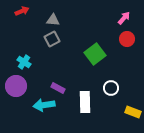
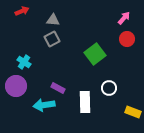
white circle: moved 2 px left
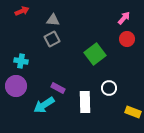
cyan cross: moved 3 px left, 1 px up; rotated 24 degrees counterclockwise
cyan arrow: rotated 25 degrees counterclockwise
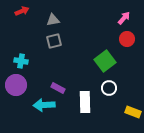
gray triangle: rotated 16 degrees counterclockwise
gray square: moved 2 px right, 2 px down; rotated 14 degrees clockwise
green square: moved 10 px right, 7 px down
purple circle: moved 1 px up
cyan arrow: rotated 30 degrees clockwise
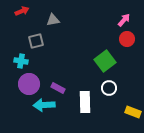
pink arrow: moved 2 px down
gray square: moved 18 px left
purple circle: moved 13 px right, 1 px up
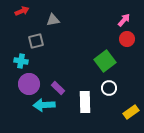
purple rectangle: rotated 16 degrees clockwise
yellow rectangle: moved 2 px left; rotated 56 degrees counterclockwise
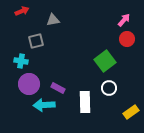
purple rectangle: rotated 16 degrees counterclockwise
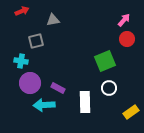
green square: rotated 15 degrees clockwise
purple circle: moved 1 px right, 1 px up
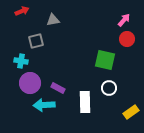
green square: moved 1 px up; rotated 35 degrees clockwise
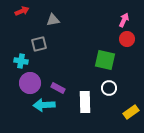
pink arrow: rotated 16 degrees counterclockwise
gray square: moved 3 px right, 3 px down
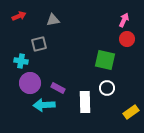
red arrow: moved 3 px left, 5 px down
white circle: moved 2 px left
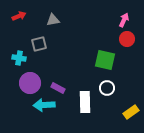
cyan cross: moved 2 px left, 3 px up
